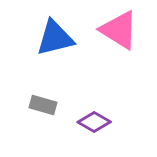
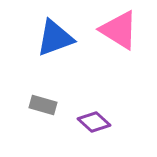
blue triangle: rotated 6 degrees counterclockwise
purple diamond: rotated 12 degrees clockwise
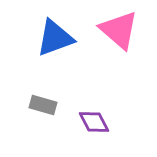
pink triangle: rotated 9 degrees clockwise
purple diamond: rotated 20 degrees clockwise
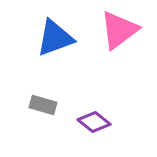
pink triangle: rotated 42 degrees clockwise
purple diamond: rotated 24 degrees counterclockwise
